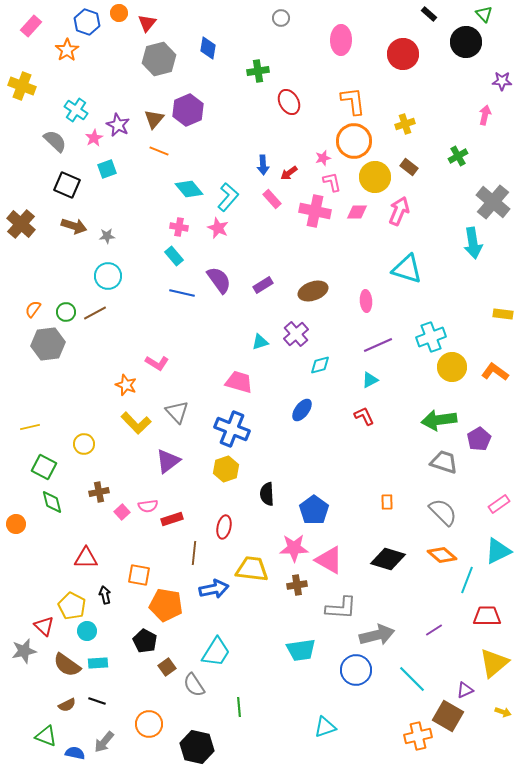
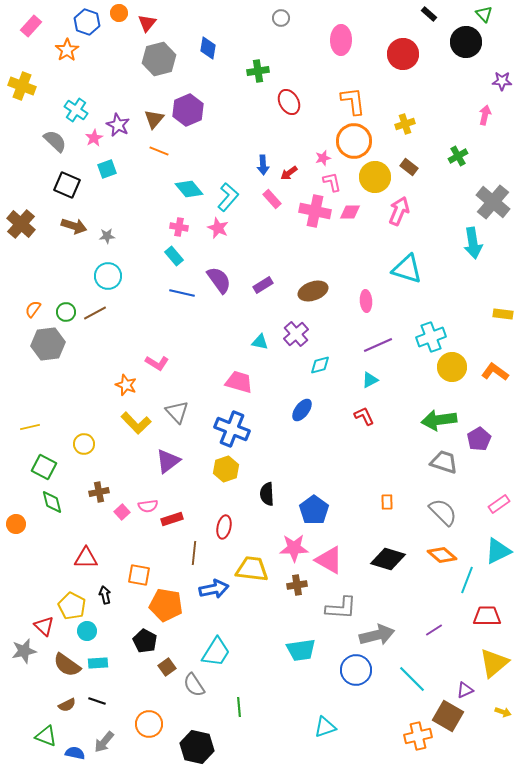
pink diamond at (357, 212): moved 7 px left
cyan triangle at (260, 342): rotated 30 degrees clockwise
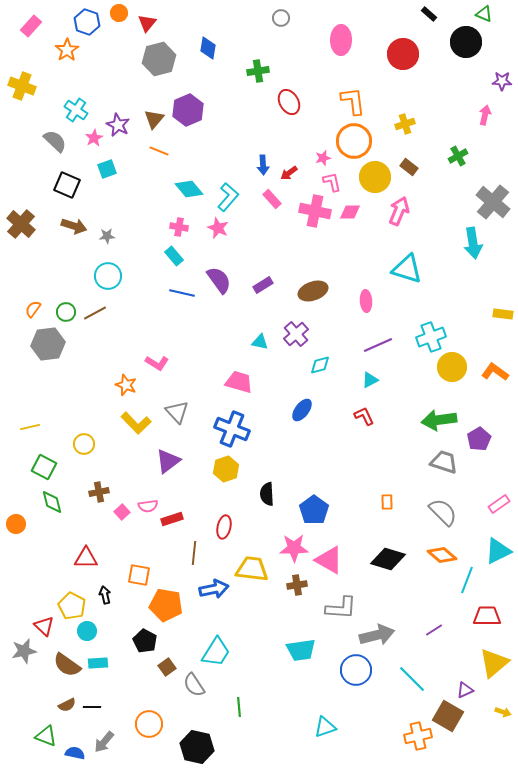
green triangle at (484, 14): rotated 24 degrees counterclockwise
black line at (97, 701): moved 5 px left, 6 px down; rotated 18 degrees counterclockwise
